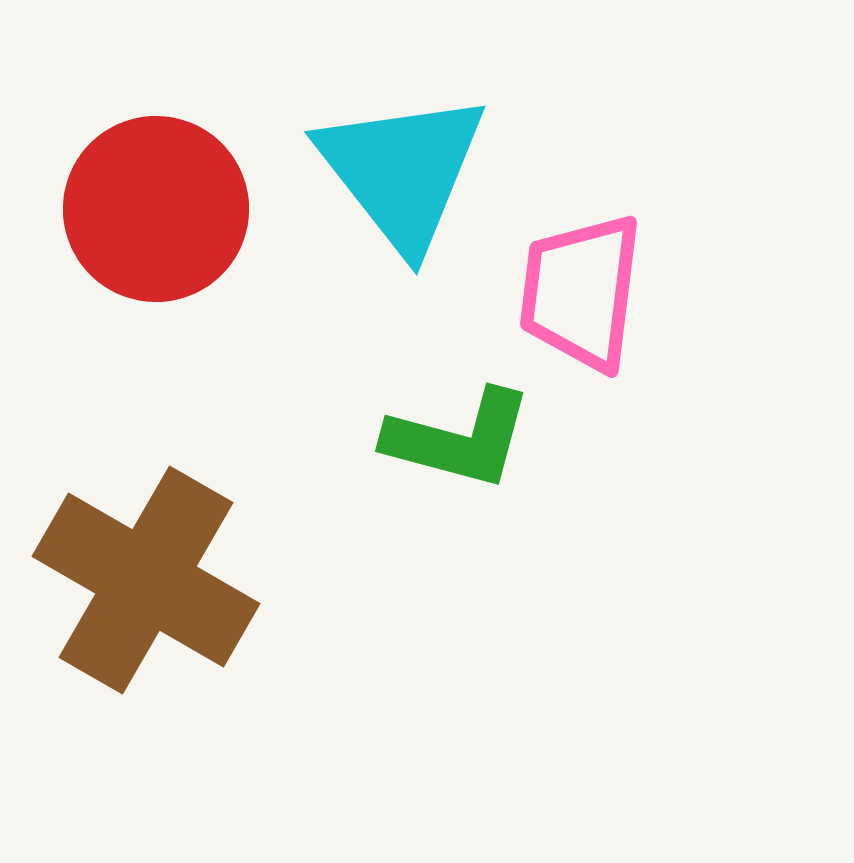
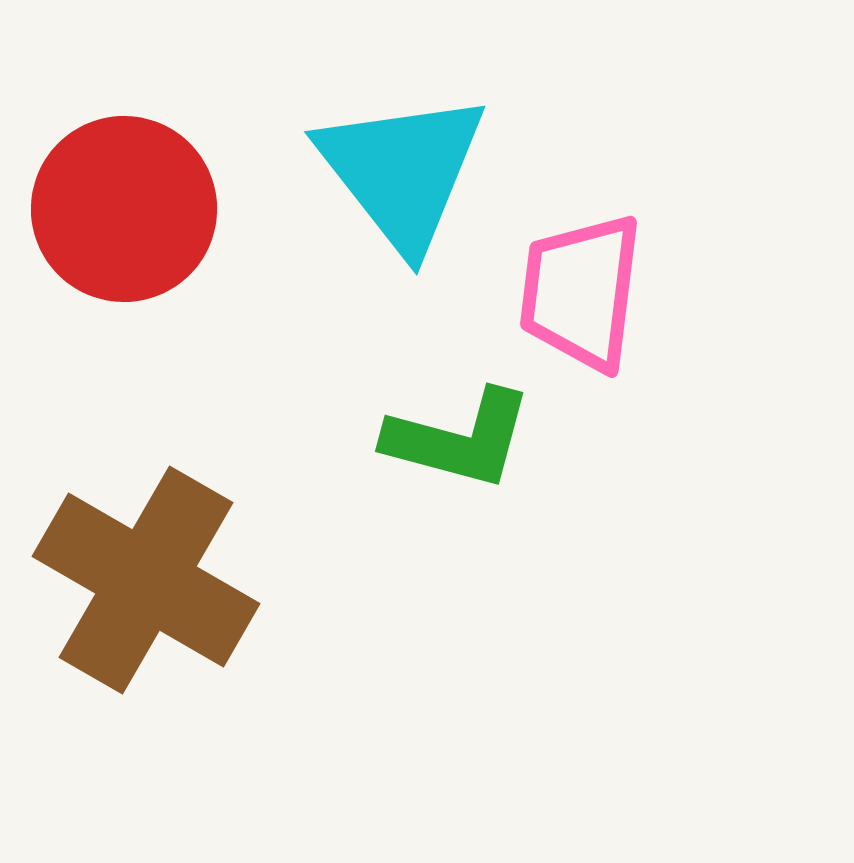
red circle: moved 32 px left
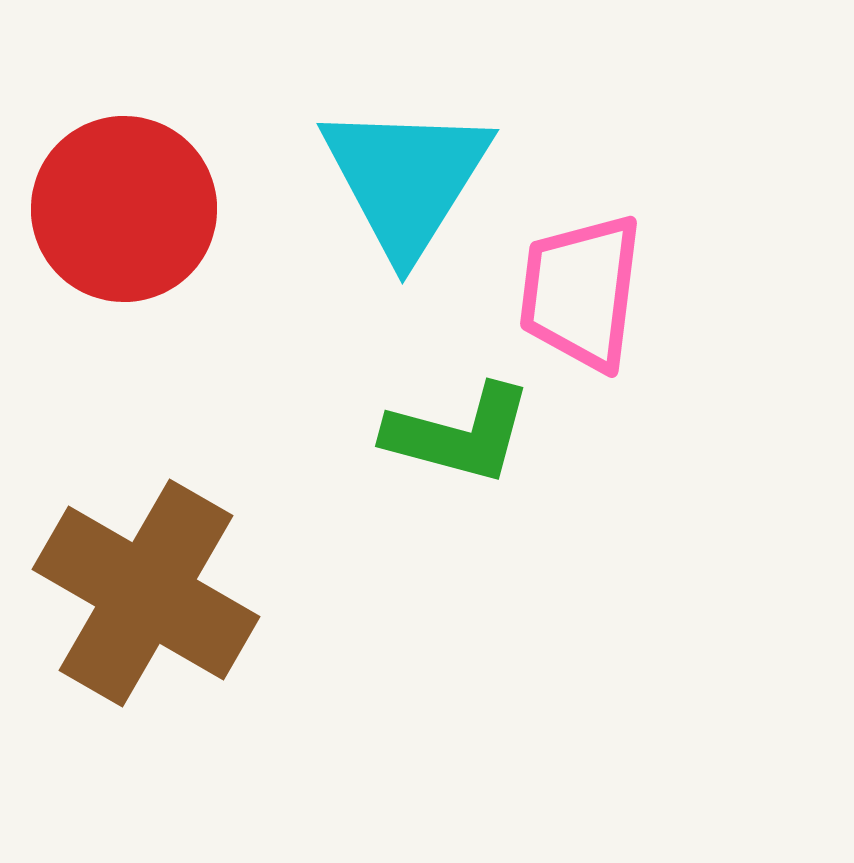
cyan triangle: moved 4 px right, 8 px down; rotated 10 degrees clockwise
green L-shape: moved 5 px up
brown cross: moved 13 px down
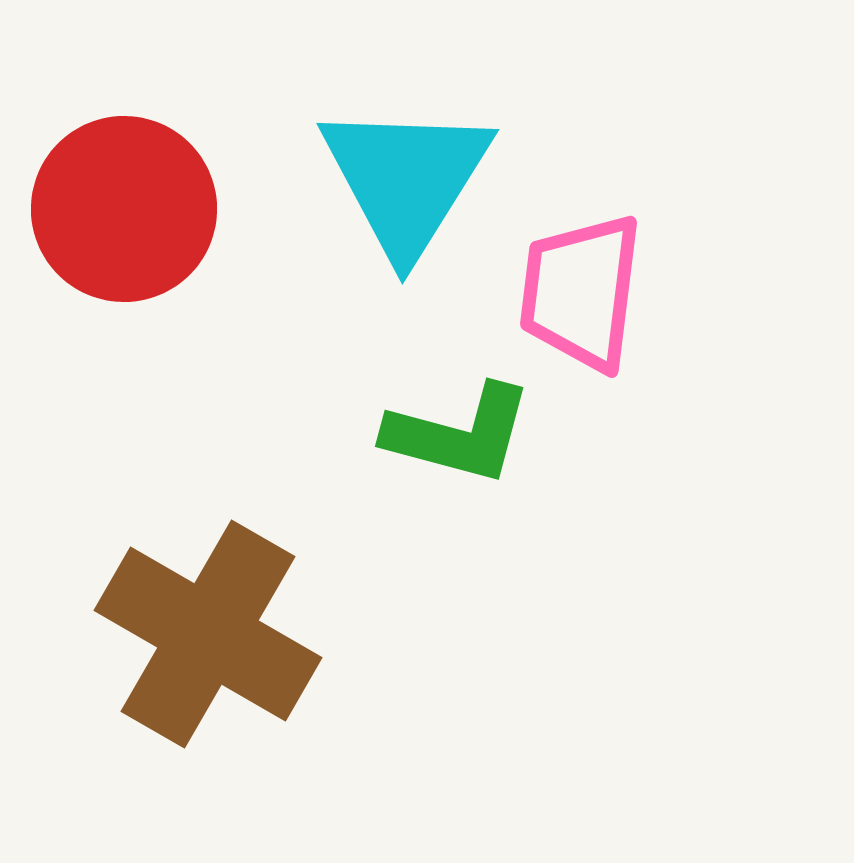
brown cross: moved 62 px right, 41 px down
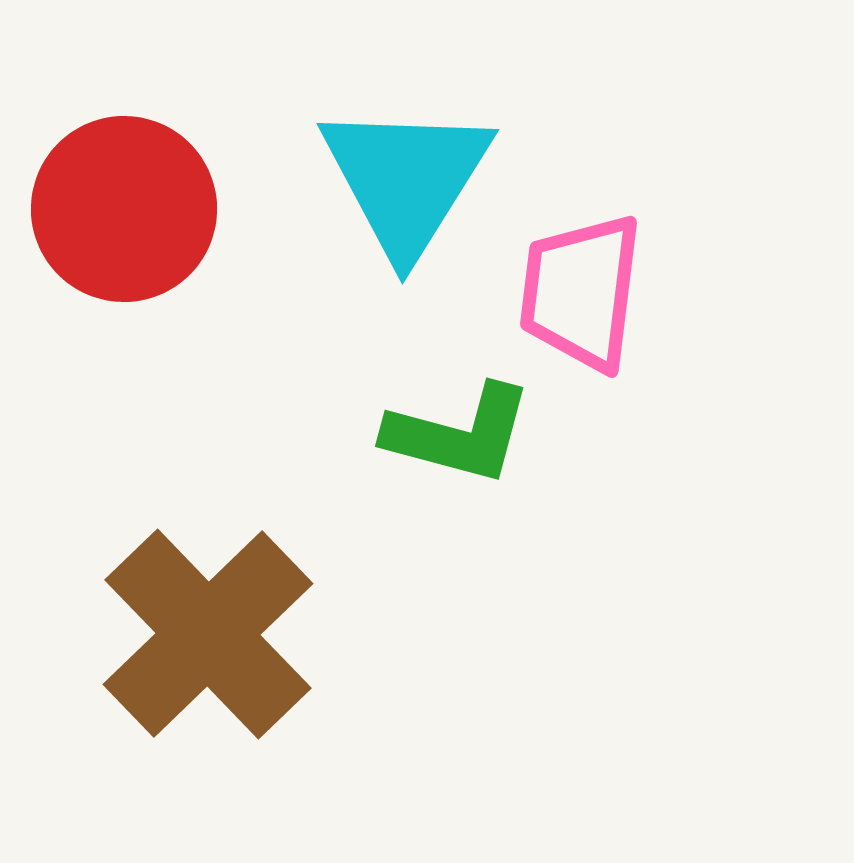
brown cross: rotated 16 degrees clockwise
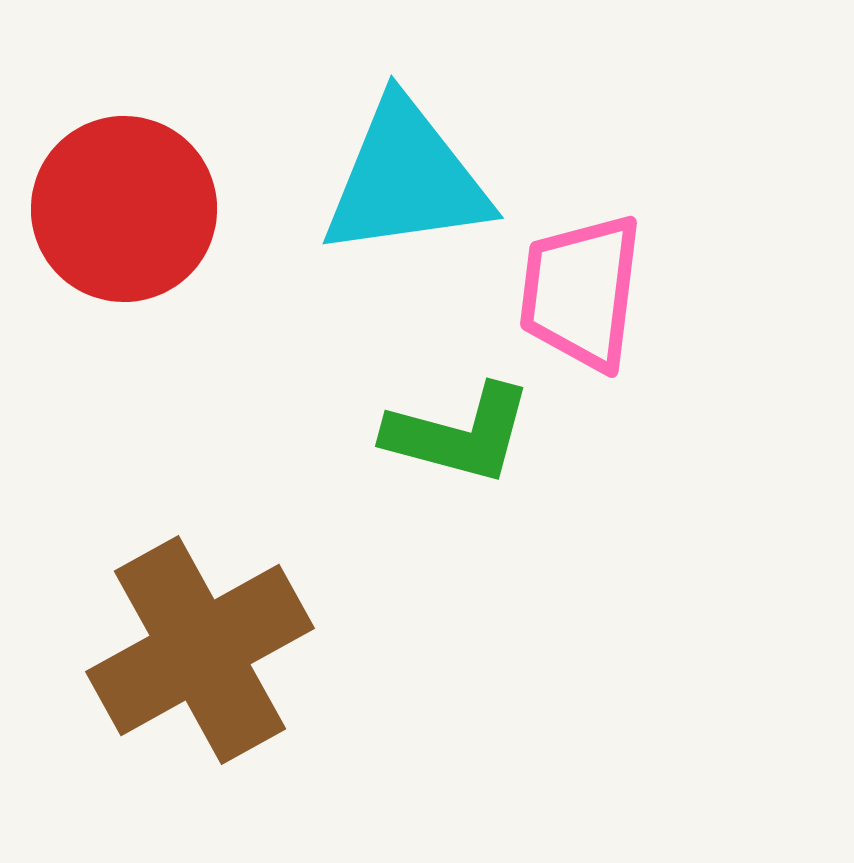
cyan triangle: rotated 50 degrees clockwise
brown cross: moved 8 px left, 16 px down; rotated 15 degrees clockwise
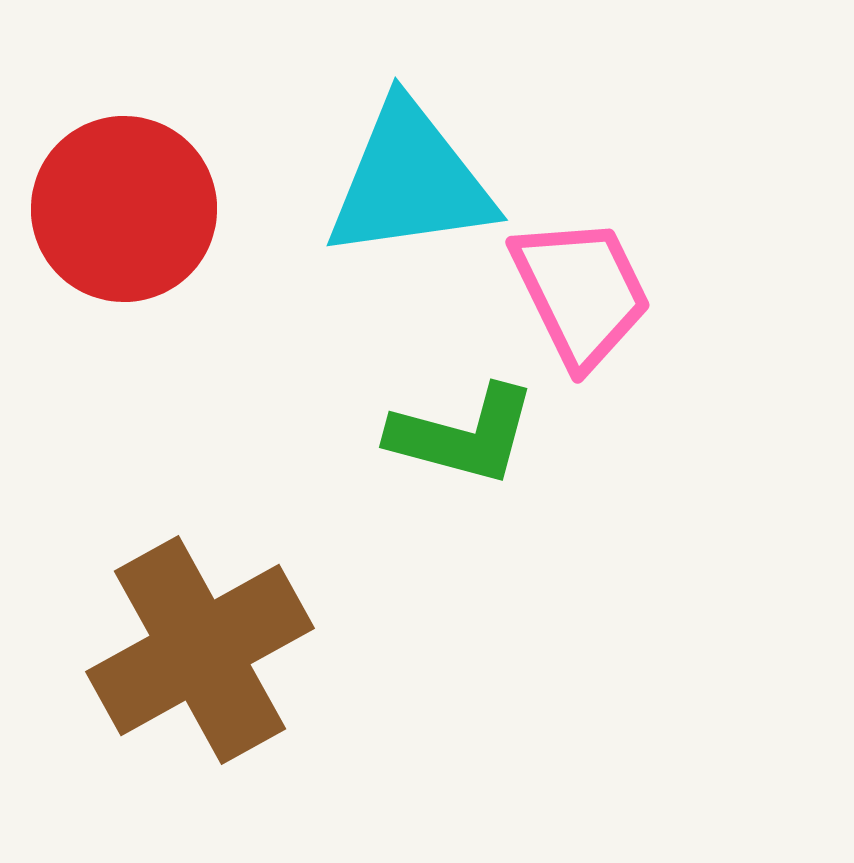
cyan triangle: moved 4 px right, 2 px down
pink trapezoid: rotated 147 degrees clockwise
green L-shape: moved 4 px right, 1 px down
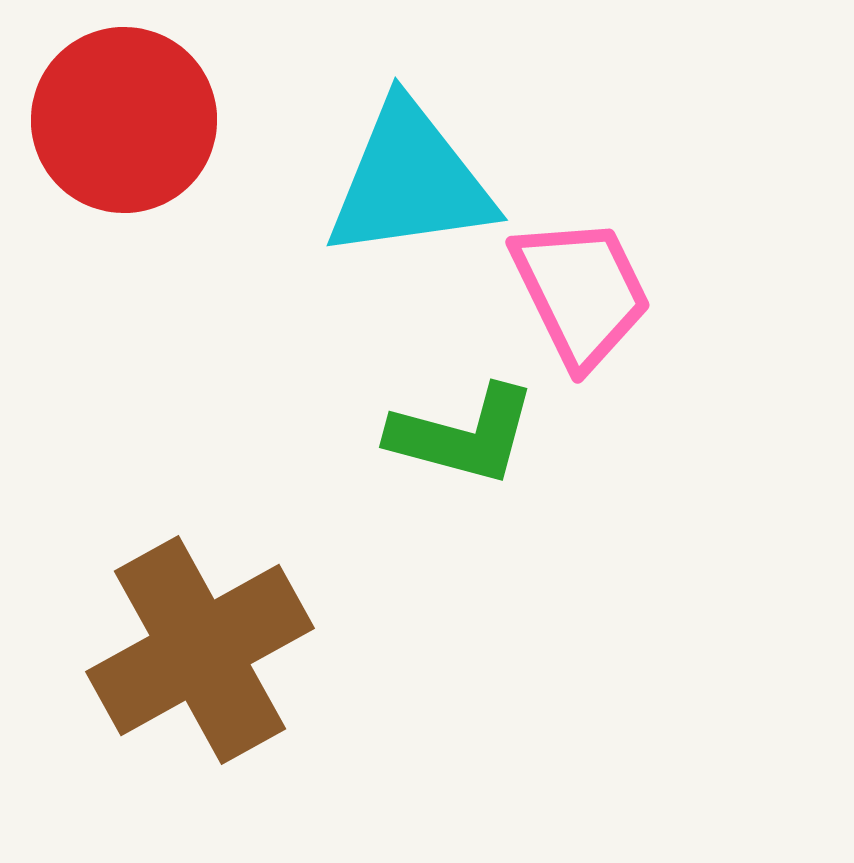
red circle: moved 89 px up
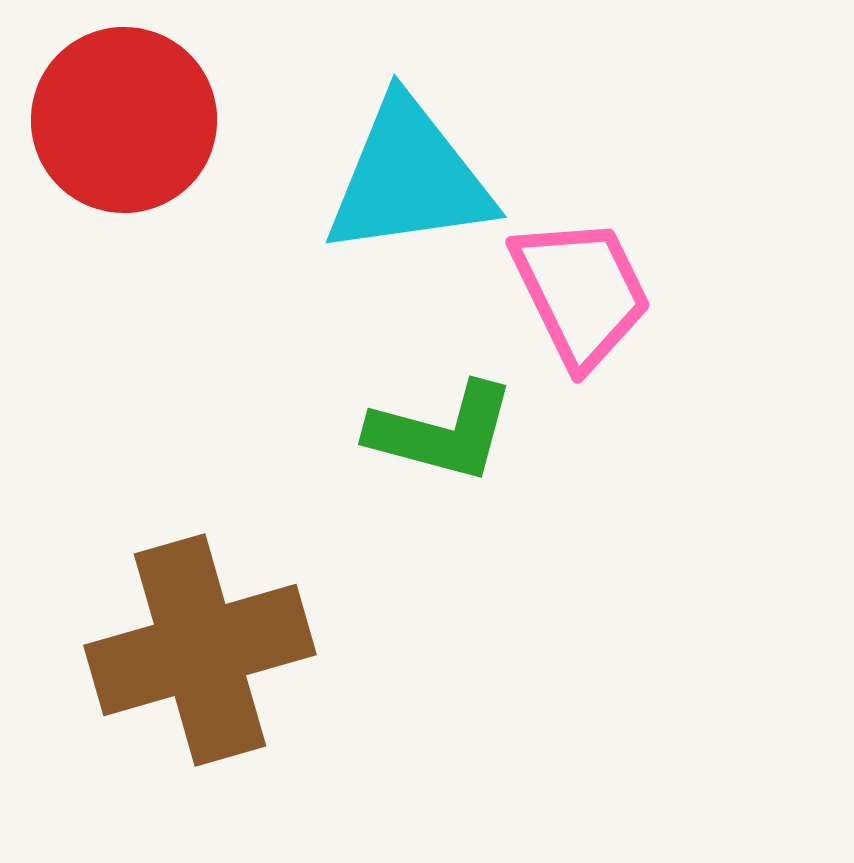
cyan triangle: moved 1 px left, 3 px up
green L-shape: moved 21 px left, 3 px up
brown cross: rotated 13 degrees clockwise
